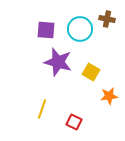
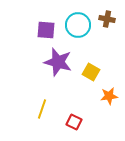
cyan circle: moved 2 px left, 4 px up
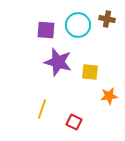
yellow square: moved 1 px left; rotated 24 degrees counterclockwise
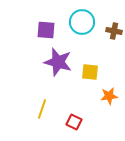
brown cross: moved 7 px right, 12 px down
cyan circle: moved 4 px right, 3 px up
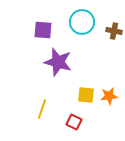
purple square: moved 3 px left
yellow square: moved 4 px left, 23 px down
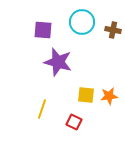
brown cross: moved 1 px left, 1 px up
